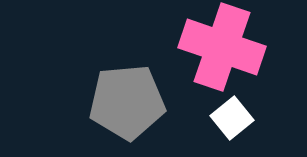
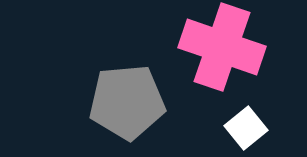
white square: moved 14 px right, 10 px down
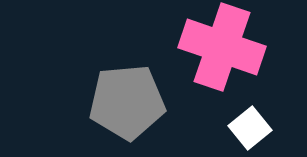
white square: moved 4 px right
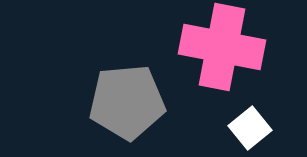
pink cross: rotated 8 degrees counterclockwise
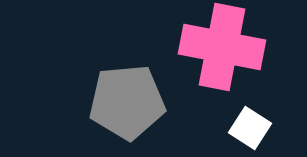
white square: rotated 18 degrees counterclockwise
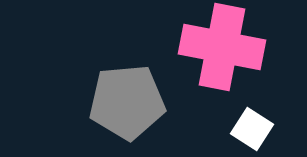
white square: moved 2 px right, 1 px down
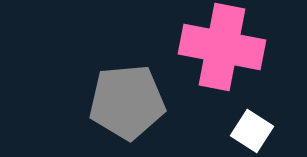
white square: moved 2 px down
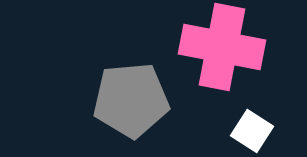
gray pentagon: moved 4 px right, 2 px up
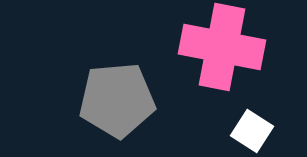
gray pentagon: moved 14 px left
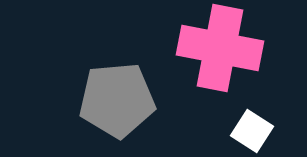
pink cross: moved 2 px left, 1 px down
